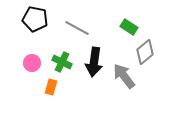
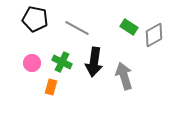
gray diamond: moved 9 px right, 17 px up; rotated 10 degrees clockwise
gray arrow: rotated 20 degrees clockwise
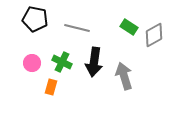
gray line: rotated 15 degrees counterclockwise
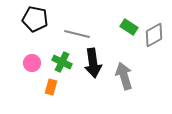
gray line: moved 6 px down
black arrow: moved 1 px left, 1 px down; rotated 16 degrees counterclockwise
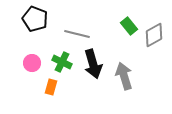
black pentagon: rotated 10 degrees clockwise
green rectangle: moved 1 px up; rotated 18 degrees clockwise
black arrow: moved 1 px down; rotated 8 degrees counterclockwise
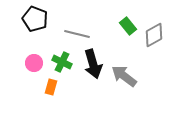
green rectangle: moved 1 px left
pink circle: moved 2 px right
gray arrow: rotated 36 degrees counterclockwise
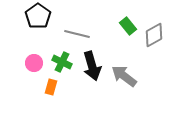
black pentagon: moved 3 px right, 3 px up; rotated 15 degrees clockwise
black arrow: moved 1 px left, 2 px down
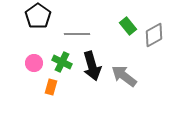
gray line: rotated 15 degrees counterclockwise
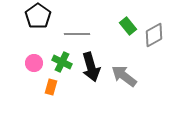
black arrow: moved 1 px left, 1 px down
